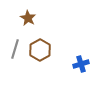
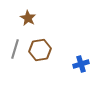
brown hexagon: rotated 20 degrees clockwise
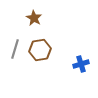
brown star: moved 6 px right
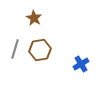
blue cross: rotated 14 degrees counterclockwise
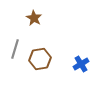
brown hexagon: moved 9 px down
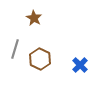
brown hexagon: rotated 25 degrees counterclockwise
blue cross: moved 1 px left, 1 px down; rotated 14 degrees counterclockwise
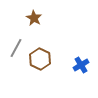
gray line: moved 1 px right, 1 px up; rotated 12 degrees clockwise
blue cross: moved 1 px right; rotated 14 degrees clockwise
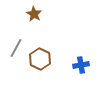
brown star: moved 4 px up
blue cross: rotated 21 degrees clockwise
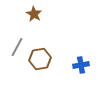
gray line: moved 1 px right, 1 px up
brown hexagon: rotated 25 degrees clockwise
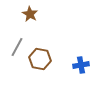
brown star: moved 4 px left
brown hexagon: rotated 20 degrees clockwise
